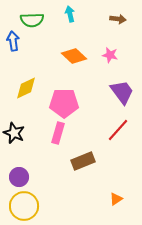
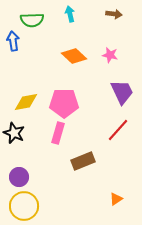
brown arrow: moved 4 px left, 5 px up
yellow diamond: moved 14 px down; rotated 15 degrees clockwise
purple trapezoid: rotated 12 degrees clockwise
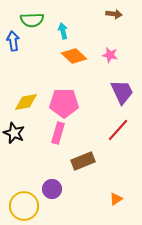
cyan arrow: moved 7 px left, 17 px down
purple circle: moved 33 px right, 12 px down
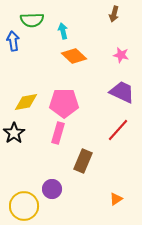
brown arrow: rotated 98 degrees clockwise
pink star: moved 11 px right
purple trapezoid: rotated 40 degrees counterclockwise
black star: rotated 15 degrees clockwise
brown rectangle: rotated 45 degrees counterclockwise
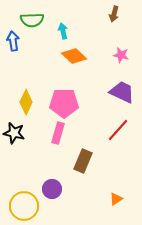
yellow diamond: rotated 55 degrees counterclockwise
black star: rotated 25 degrees counterclockwise
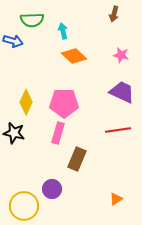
blue arrow: rotated 114 degrees clockwise
red line: rotated 40 degrees clockwise
brown rectangle: moved 6 px left, 2 px up
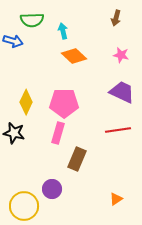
brown arrow: moved 2 px right, 4 px down
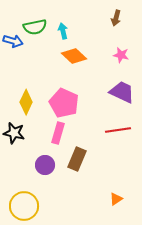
green semicircle: moved 3 px right, 7 px down; rotated 10 degrees counterclockwise
pink pentagon: rotated 24 degrees clockwise
purple circle: moved 7 px left, 24 px up
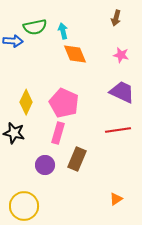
blue arrow: rotated 12 degrees counterclockwise
orange diamond: moved 1 px right, 2 px up; rotated 25 degrees clockwise
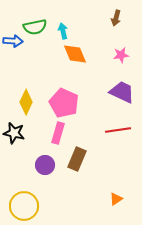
pink star: rotated 21 degrees counterclockwise
